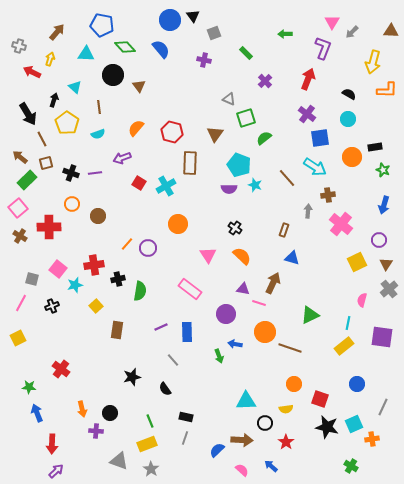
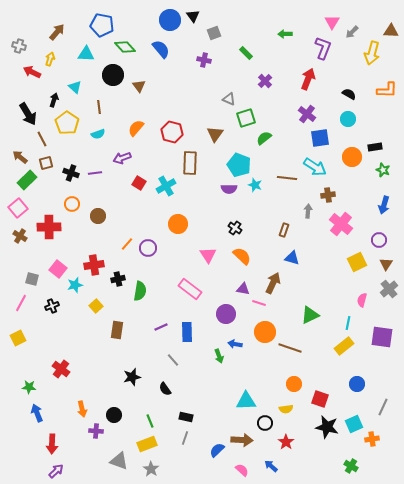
yellow arrow at (373, 62): moved 1 px left, 9 px up
brown line at (287, 178): rotated 42 degrees counterclockwise
black circle at (110, 413): moved 4 px right, 2 px down
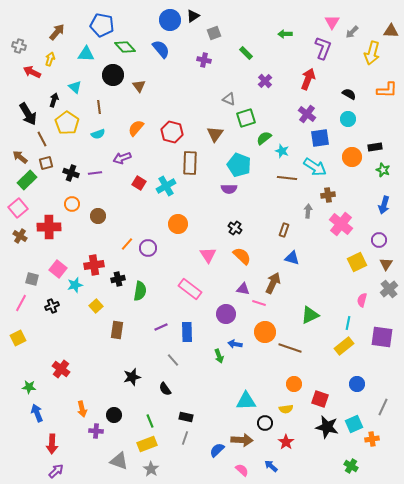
black triangle at (193, 16): rotated 32 degrees clockwise
cyan star at (255, 185): moved 27 px right, 34 px up
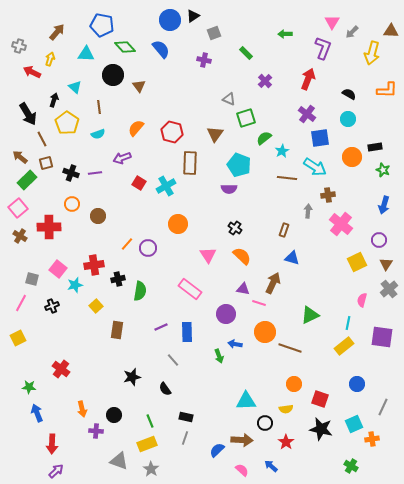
cyan star at (282, 151): rotated 24 degrees clockwise
black star at (327, 427): moved 6 px left, 2 px down
